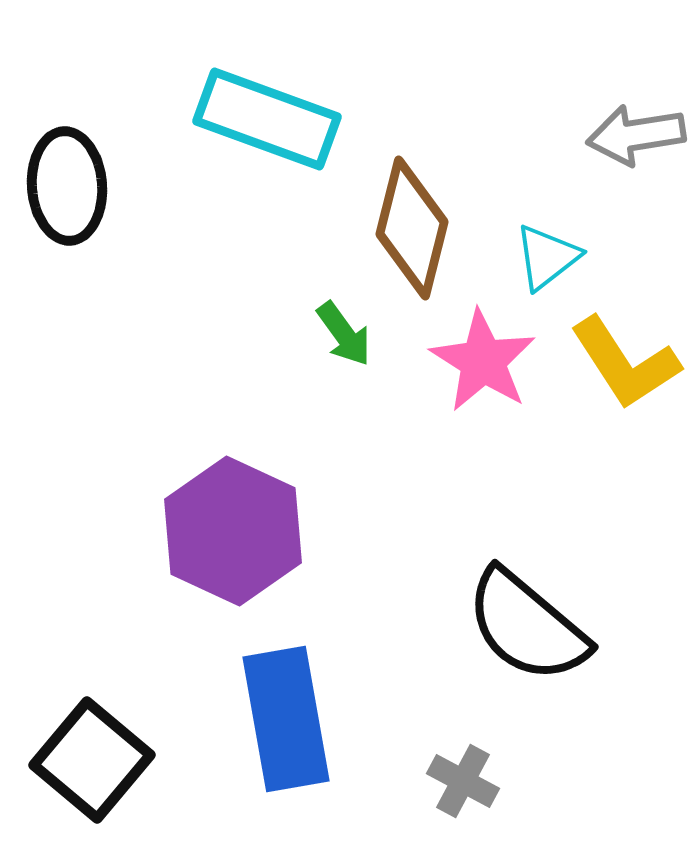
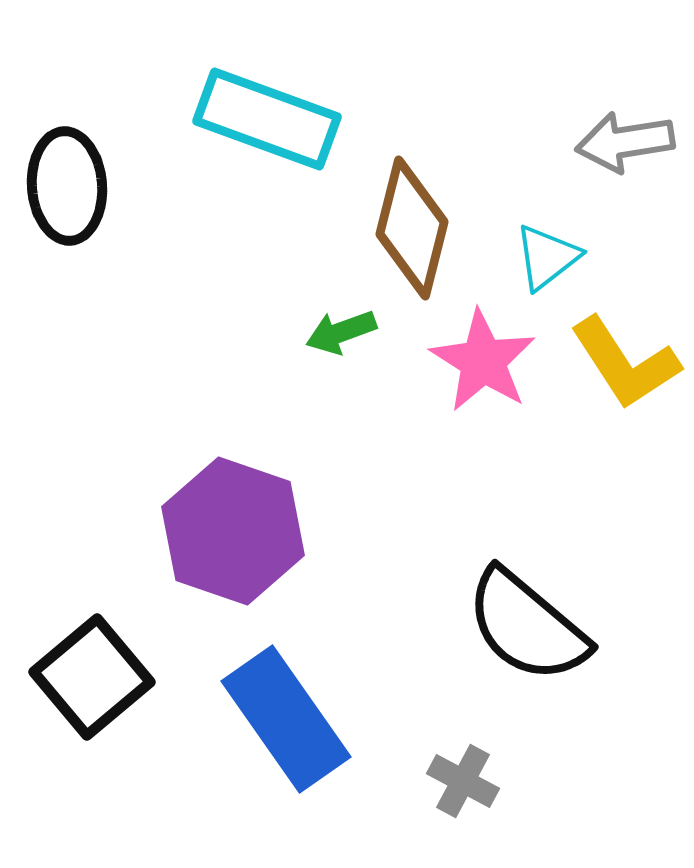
gray arrow: moved 11 px left, 7 px down
green arrow: moved 3 px left, 2 px up; rotated 106 degrees clockwise
purple hexagon: rotated 6 degrees counterclockwise
blue rectangle: rotated 25 degrees counterclockwise
black square: moved 83 px up; rotated 10 degrees clockwise
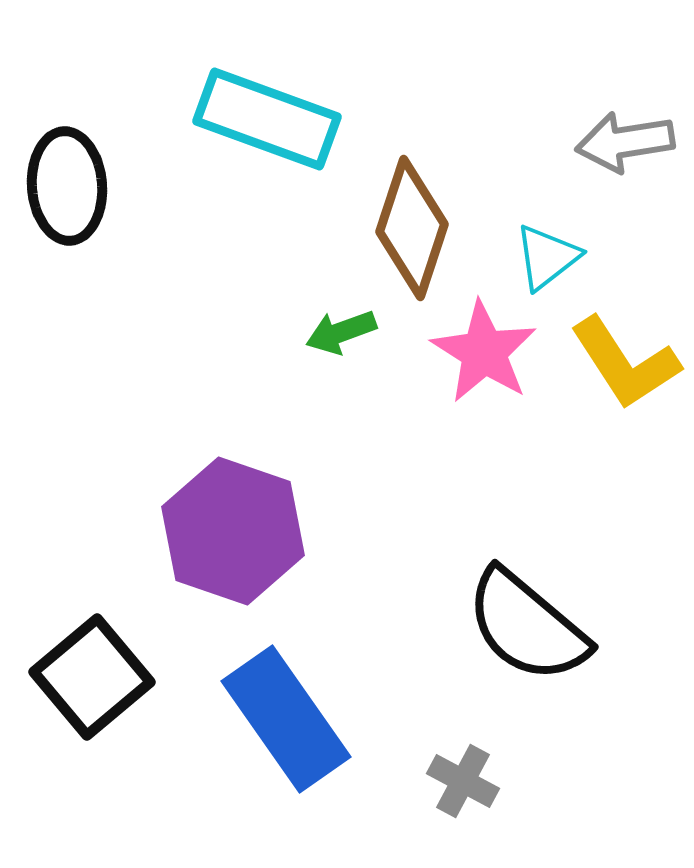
brown diamond: rotated 4 degrees clockwise
pink star: moved 1 px right, 9 px up
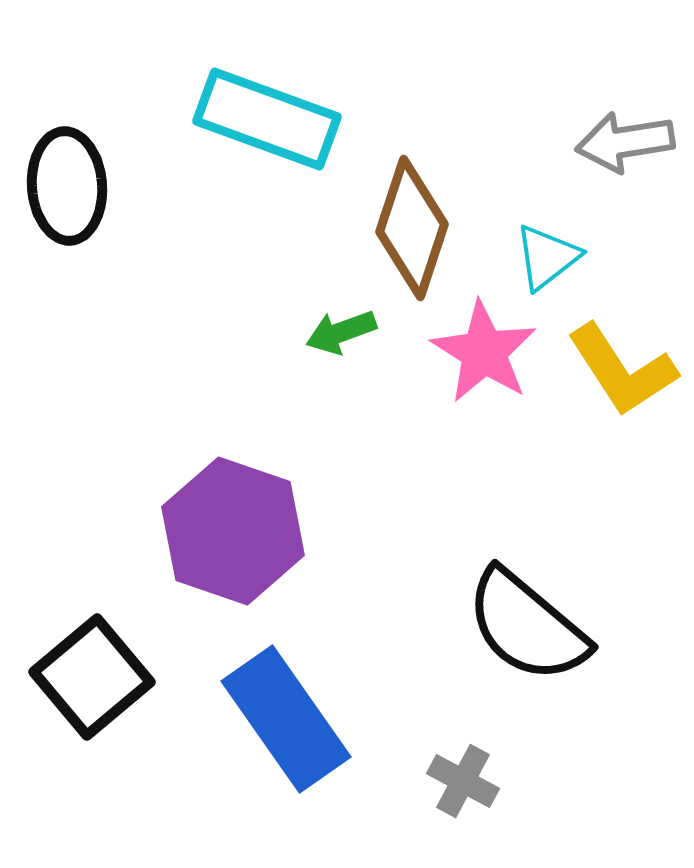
yellow L-shape: moved 3 px left, 7 px down
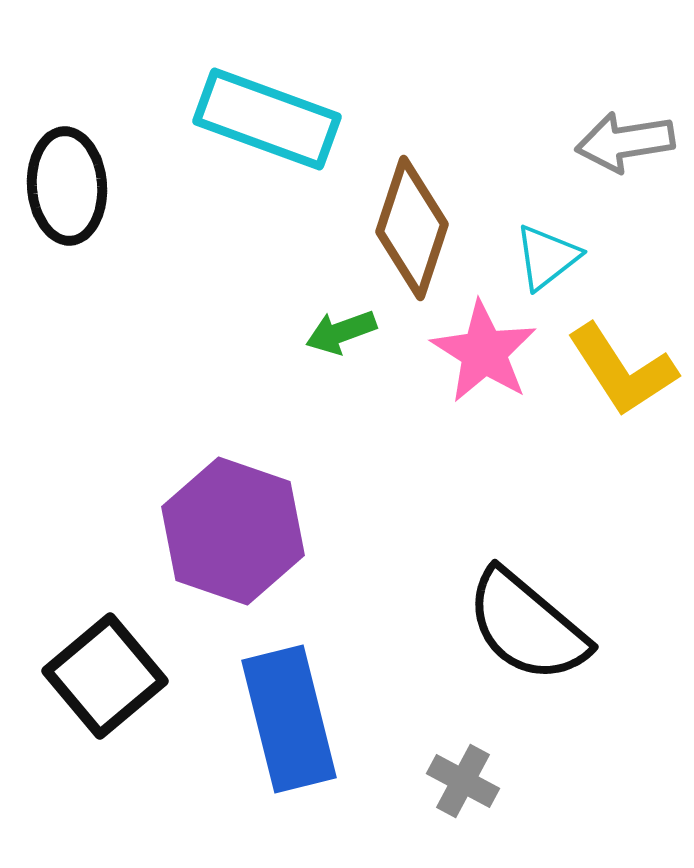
black square: moved 13 px right, 1 px up
blue rectangle: moved 3 px right; rotated 21 degrees clockwise
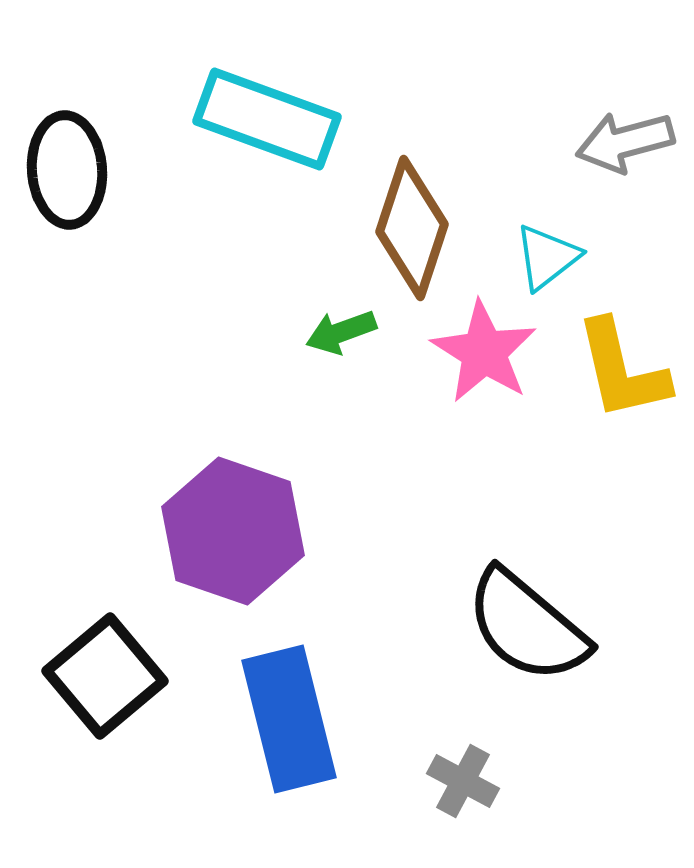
gray arrow: rotated 6 degrees counterclockwise
black ellipse: moved 16 px up
yellow L-shape: rotated 20 degrees clockwise
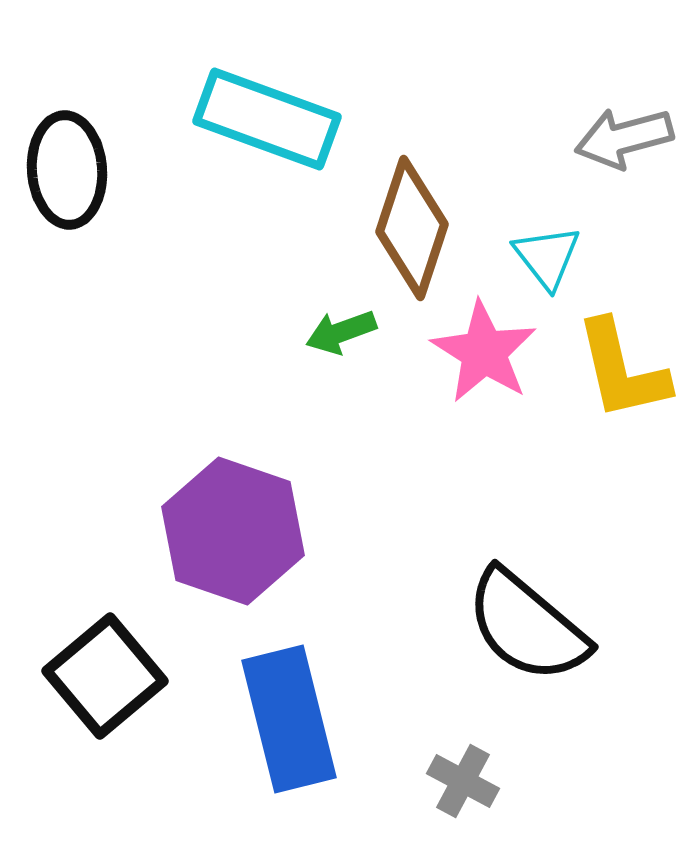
gray arrow: moved 1 px left, 4 px up
cyan triangle: rotated 30 degrees counterclockwise
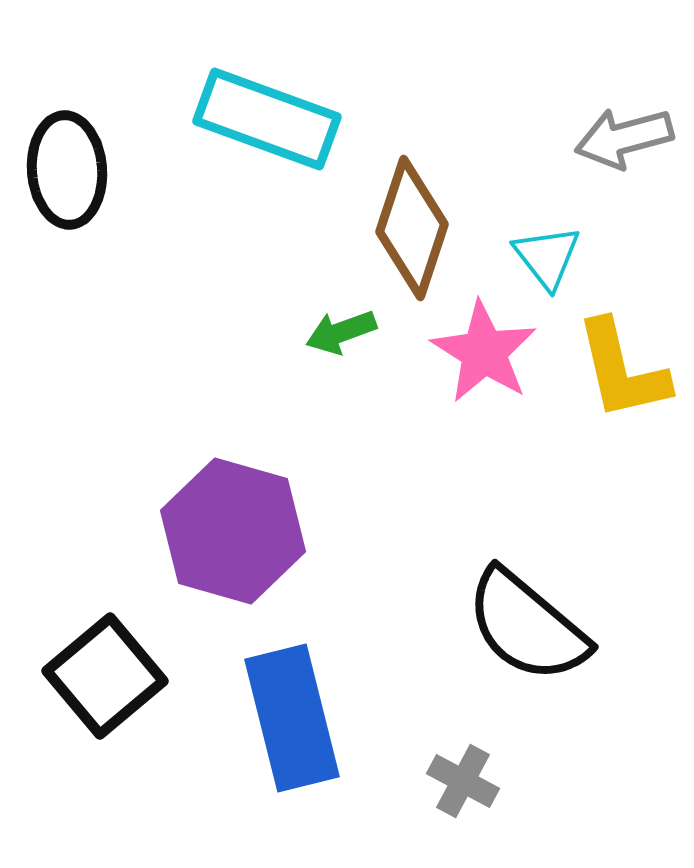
purple hexagon: rotated 3 degrees counterclockwise
blue rectangle: moved 3 px right, 1 px up
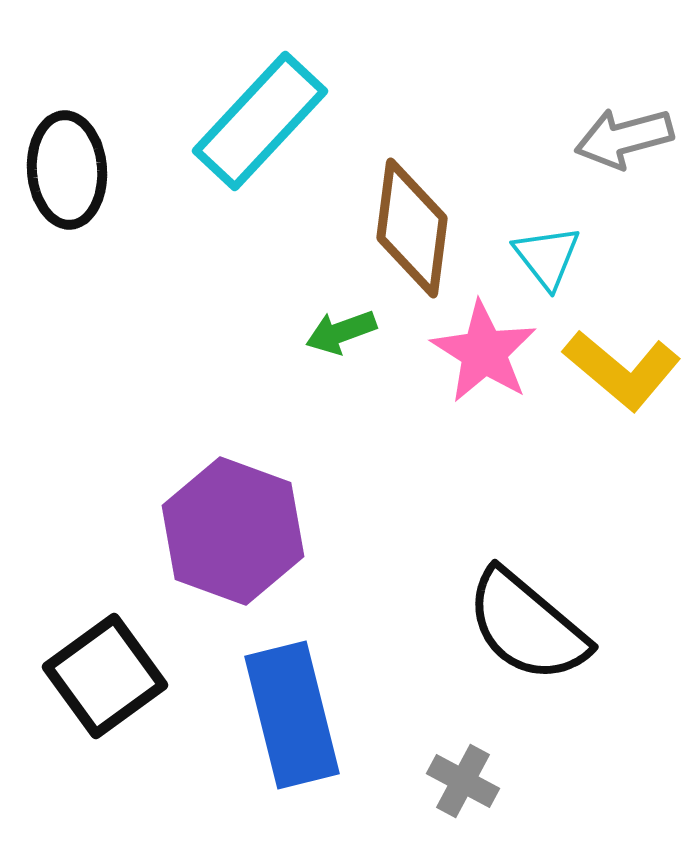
cyan rectangle: moved 7 px left, 2 px down; rotated 67 degrees counterclockwise
brown diamond: rotated 11 degrees counterclockwise
yellow L-shape: rotated 37 degrees counterclockwise
purple hexagon: rotated 4 degrees clockwise
black square: rotated 4 degrees clockwise
blue rectangle: moved 3 px up
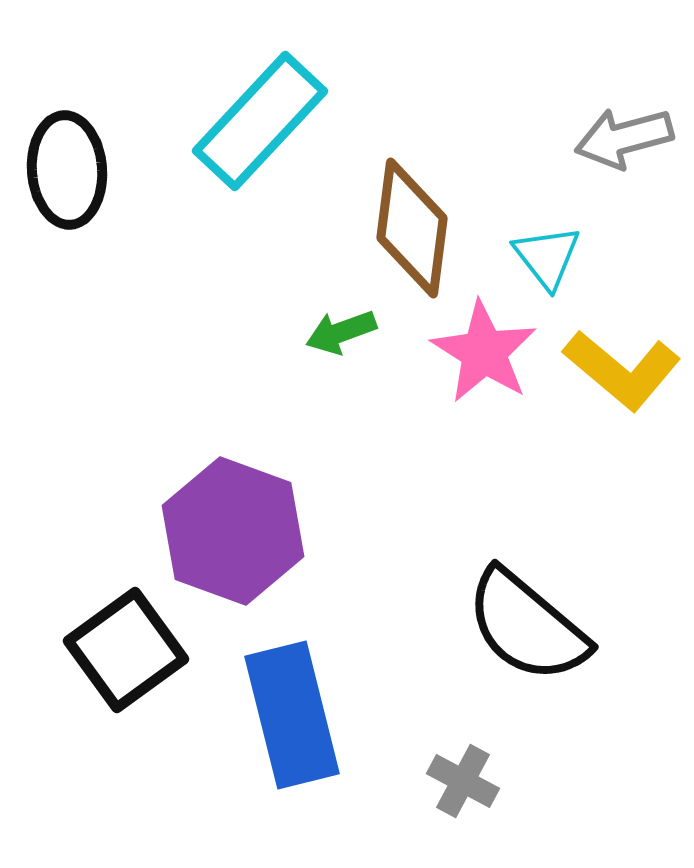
black square: moved 21 px right, 26 px up
